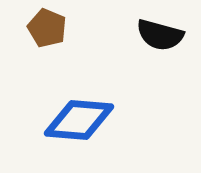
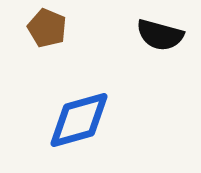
blue diamond: rotated 20 degrees counterclockwise
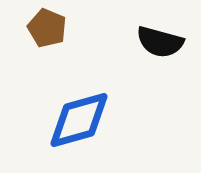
black semicircle: moved 7 px down
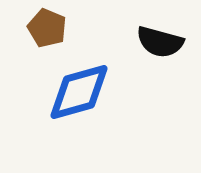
blue diamond: moved 28 px up
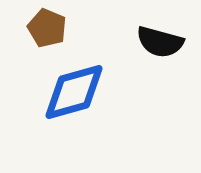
blue diamond: moved 5 px left
